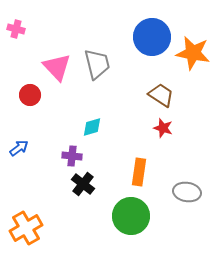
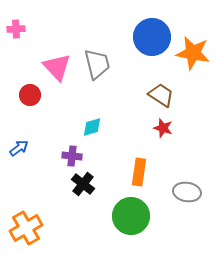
pink cross: rotated 18 degrees counterclockwise
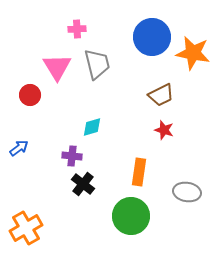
pink cross: moved 61 px right
pink triangle: rotated 12 degrees clockwise
brown trapezoid: rotated 120 degrees clockwise
red star: moved 1 px right, 2 px down
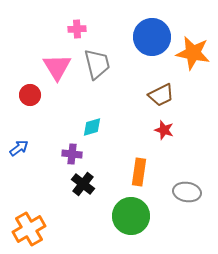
purple cross: moved 2 px up
orange cross: moved 3 px right, 1 px down
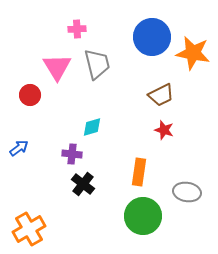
green circle: moved 12 px right
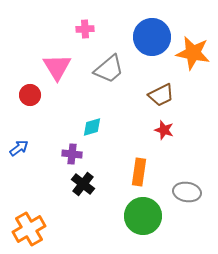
pink cross: moved 8 px right
gray trapezoid: moved 12 px right, 5 px down; rotated 64 degrees clockwise
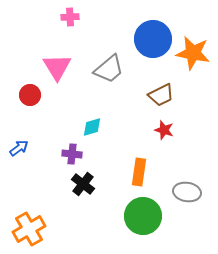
pink cross: moved 15 px left, 12 px up
blue circle: moved 1 px right, 2 px down
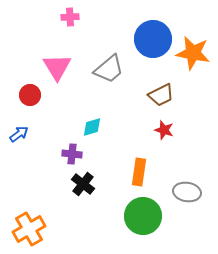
blue arrow: moved 14 px up
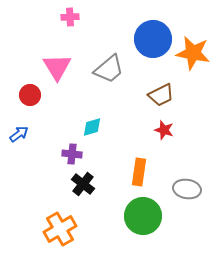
gray ellipse: moved 3 px up
orange cross: moved 31 px right
